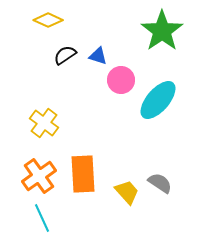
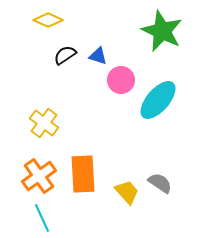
green star: rotated 12 degrees counterclockwise
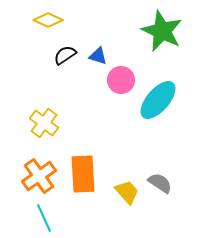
cyan line: moved 2 px right
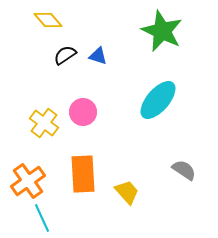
yellow diamond: rotated 24 degrees clockwise
pink circle: moved 38 px left, 32 px down
orange cross: moved 11 px left, 5 px down
gray semicircle: moved 24 px right, 13 px up
cyan line: moved 2 px left
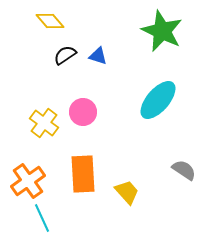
yellow diamond: moved 2 px right, 1 px down
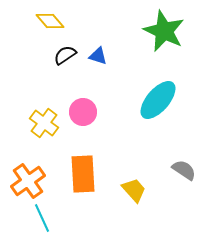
green star: moved 2 px right
yellow trapezoid: moved 7 px right, 2 px up
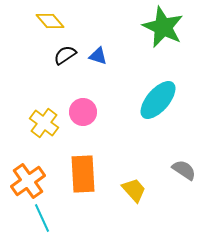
green star: moved 1 px left, 4 px up
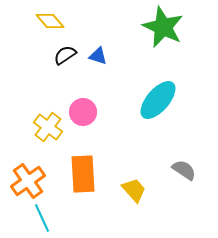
yellow cross: moved 4 px right, 4 px down
